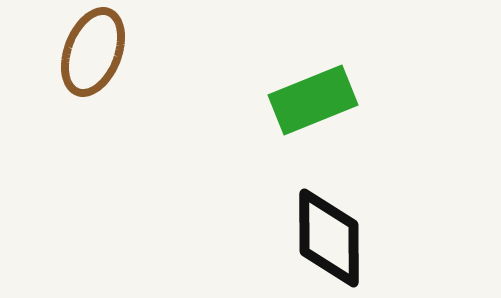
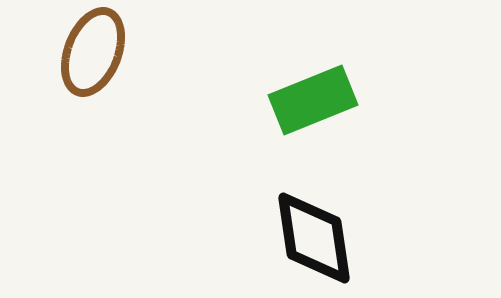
black diamond: moved 15 px left; rotated 8 degrees counterclockwise
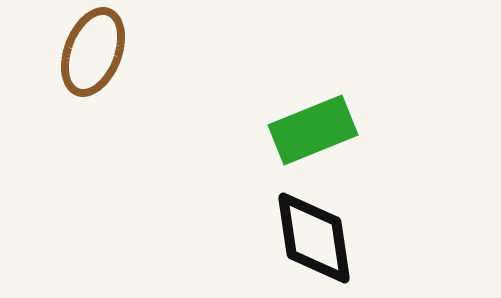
green rectangle: moved 30 px down
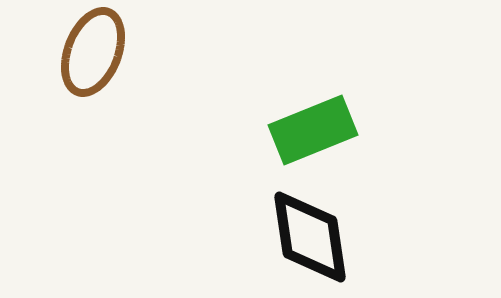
black diamond: moved 4 px left, 1 px up
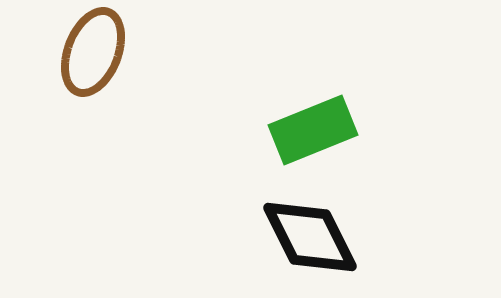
black diamond: rotated 18 degrees counterclockwise
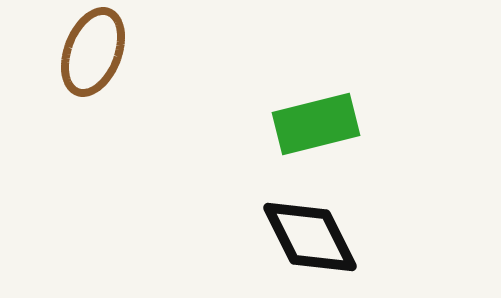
green rectangle: moved 3 px right, 6 px up; rotated 8 degrees clockwise
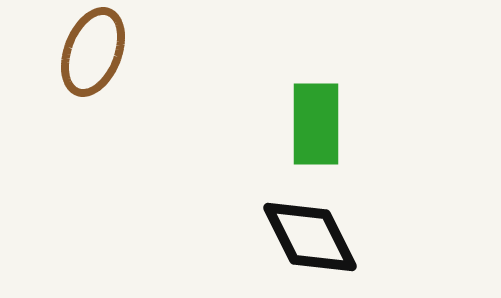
green rectangle: rotated 76 degrees counterclockwise
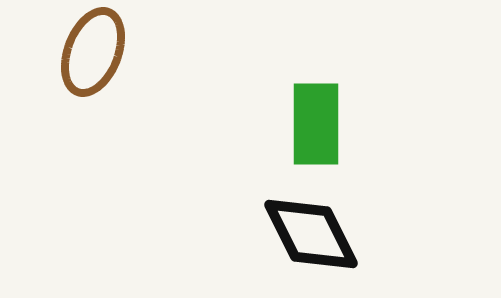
black diamond: moved 1 px right, 3 px up
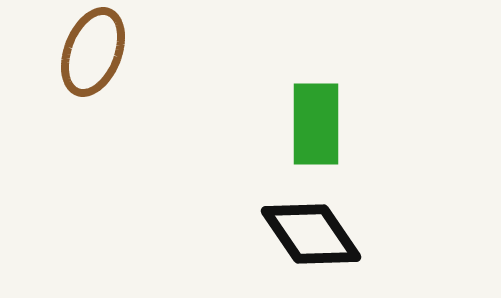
black diamond: rotated 8 degrees counterclockwise
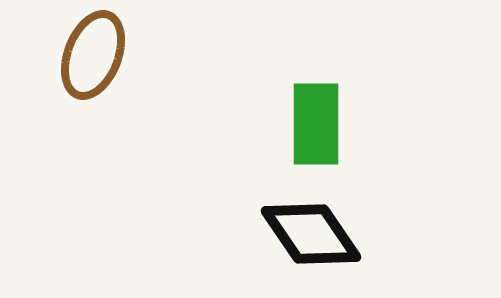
brown ellipse: moved 3 px down
